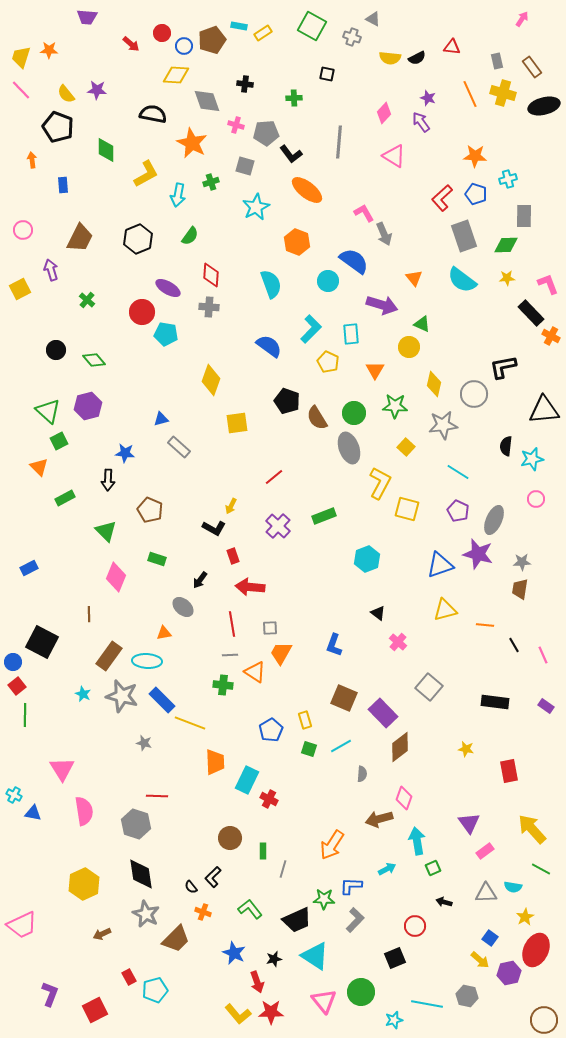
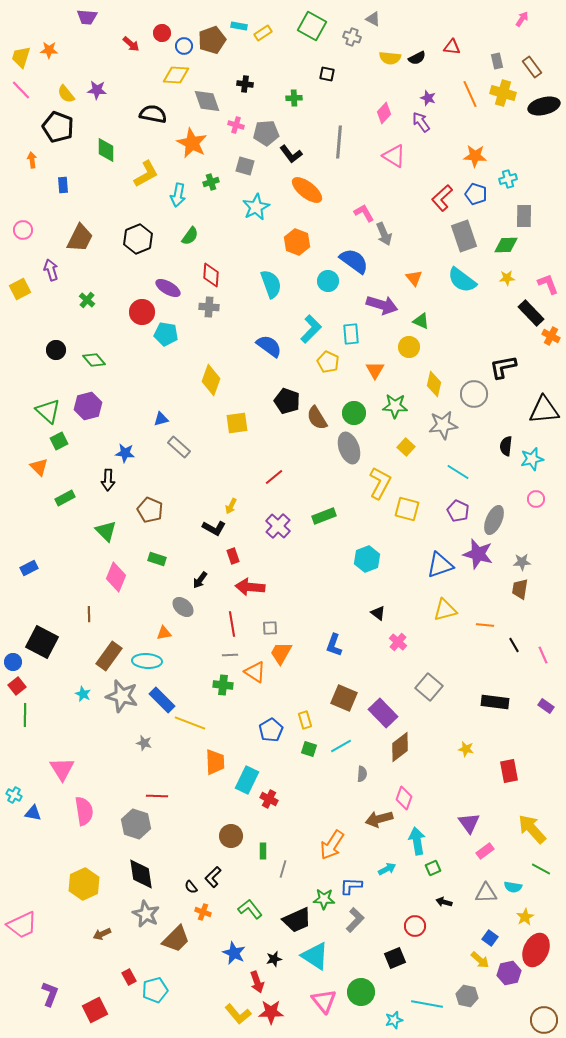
green triangle at (422, 324): moved 1 px left, 3 px up
brown circle at (230, 838): moved 1 px right, 2 px up
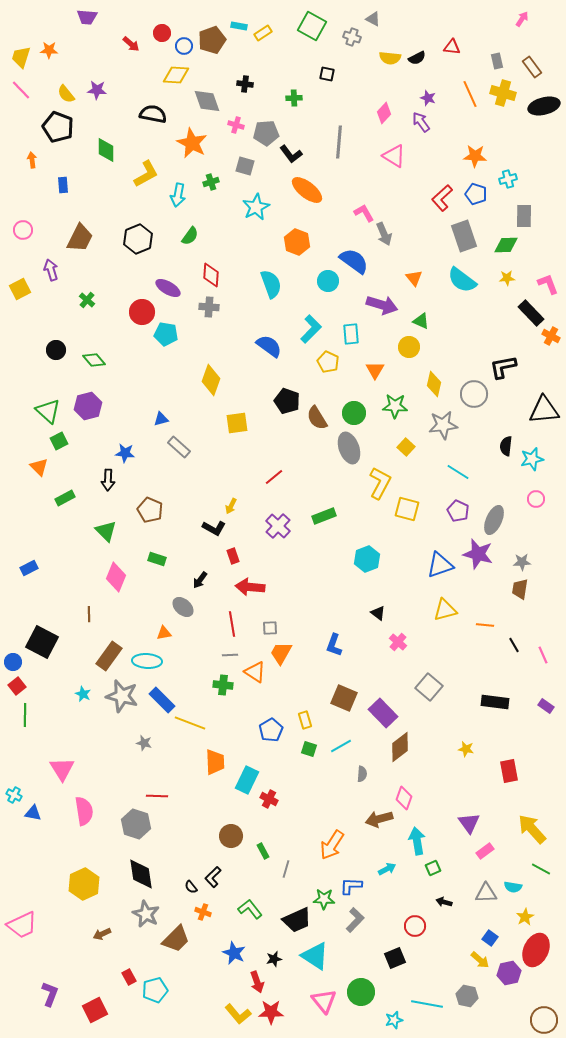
green rectangle at (263, 851): rotated 28 degrees counterclockwise
gray line at (283, 869): moved 3 px right
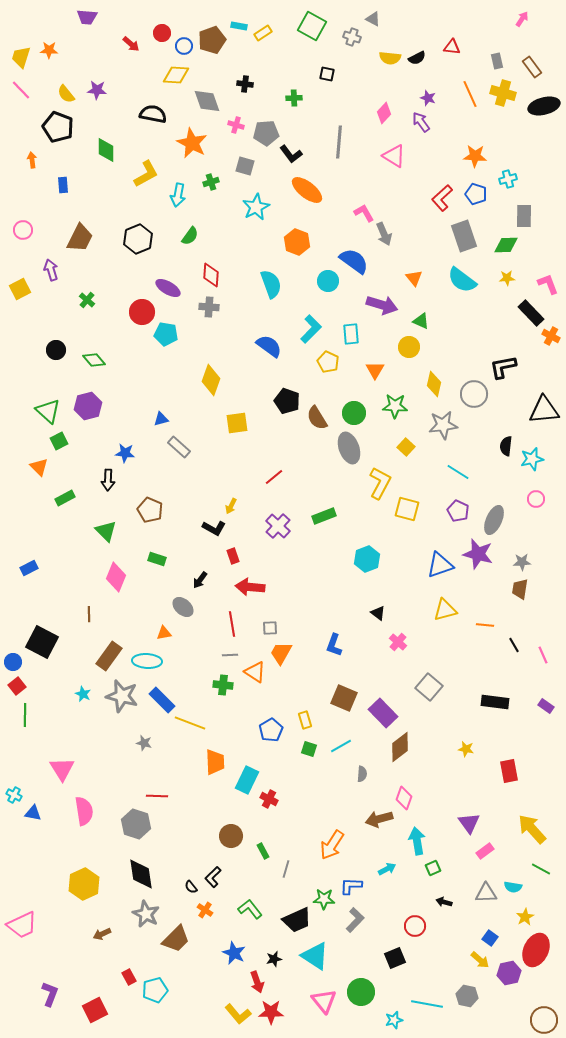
orange cross at (203, 912): moved 2 px right, 2 px up; rotated 14 degrees clockwise
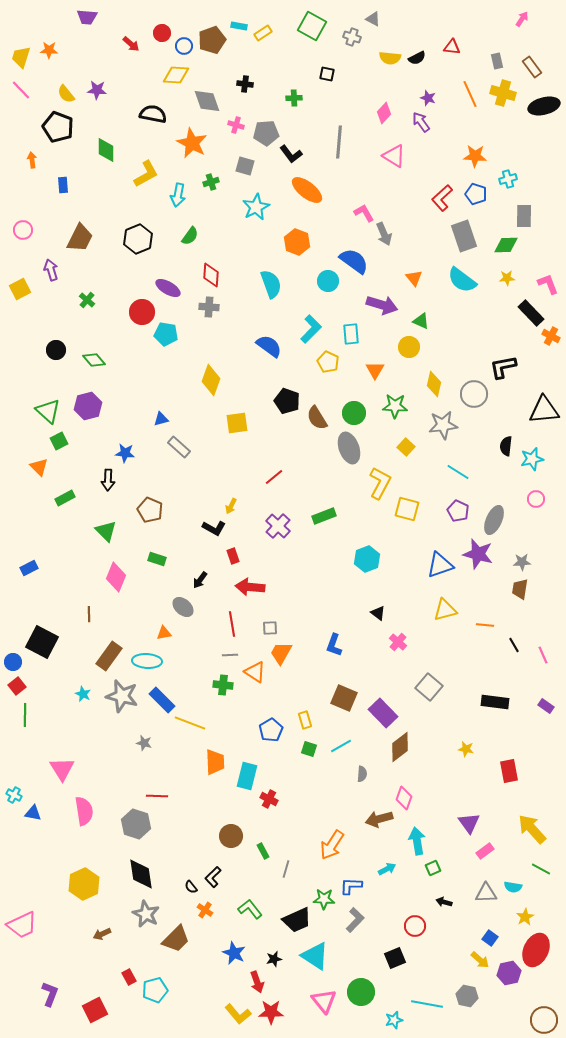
cyan rectangle at (247, 780): moved 4 px up; rotated 12 degrees counterclockwise
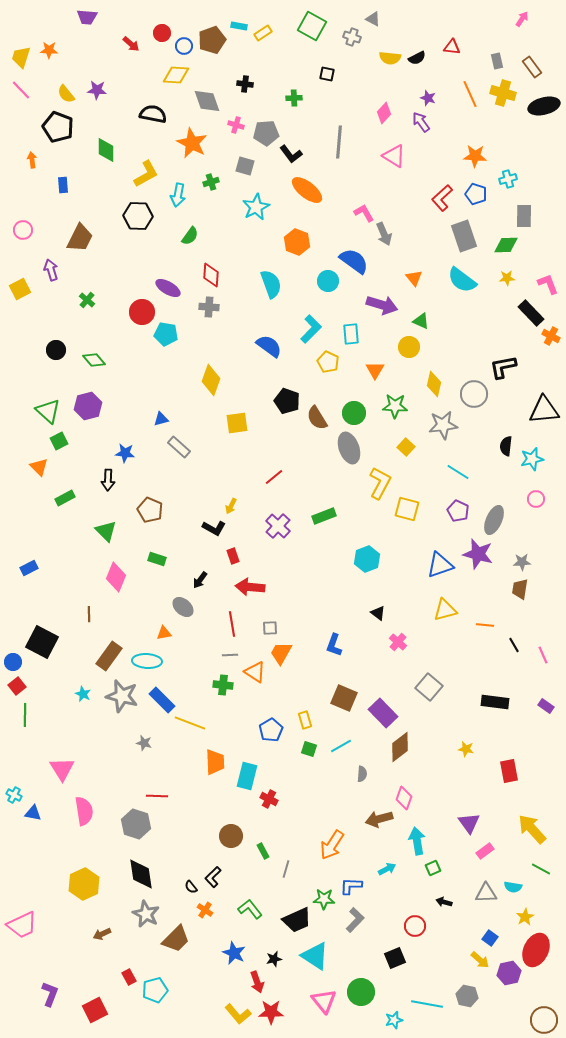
black hexagon at (138, 239): moved 23 px up; rotated 24 degrees clockwise
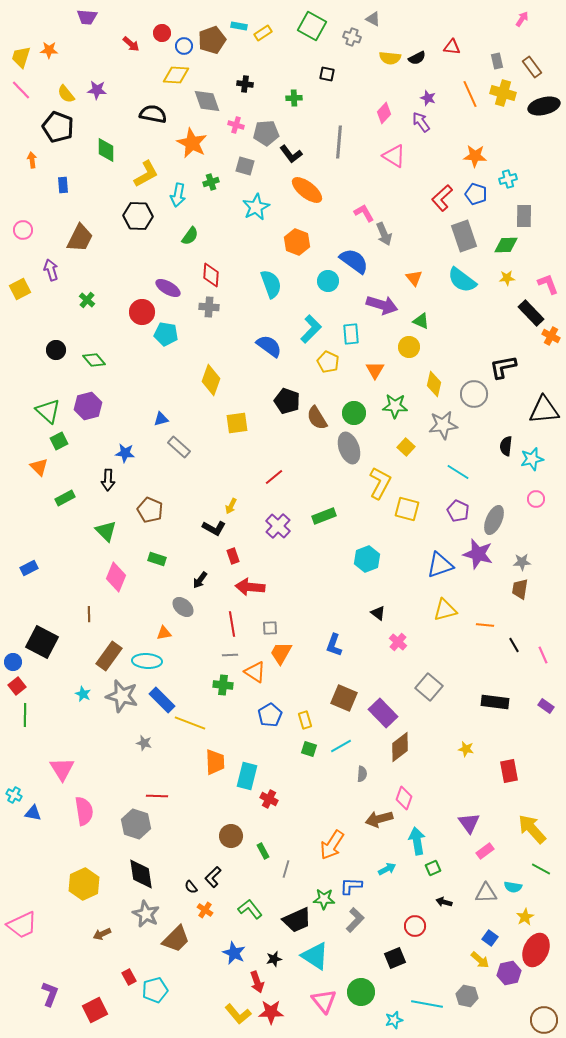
blue pentagon at (271, 730): moved 1 px left, 15 px up
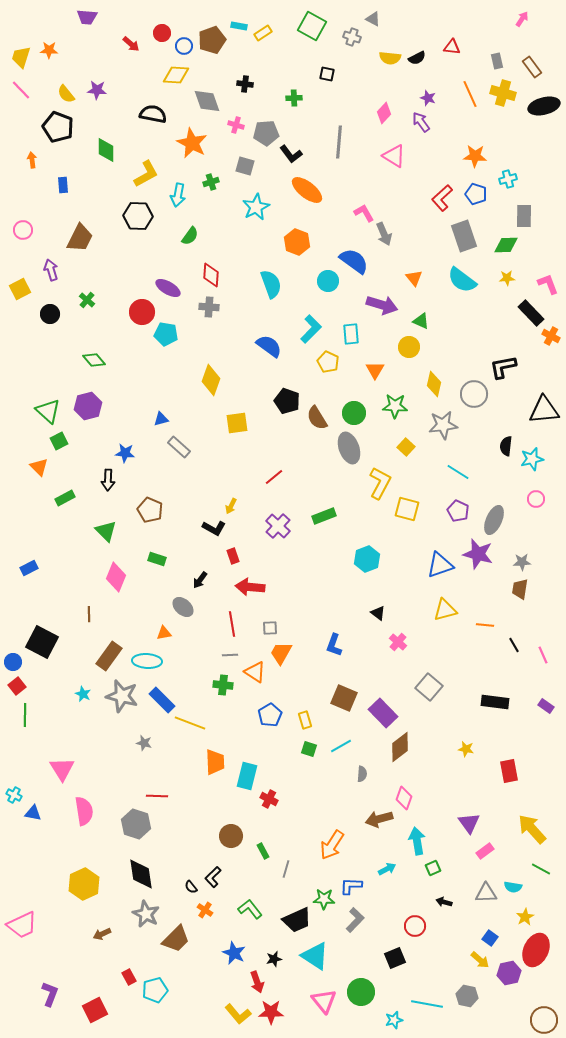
black circle at (56, 350): moved 6 px left, 36 px up
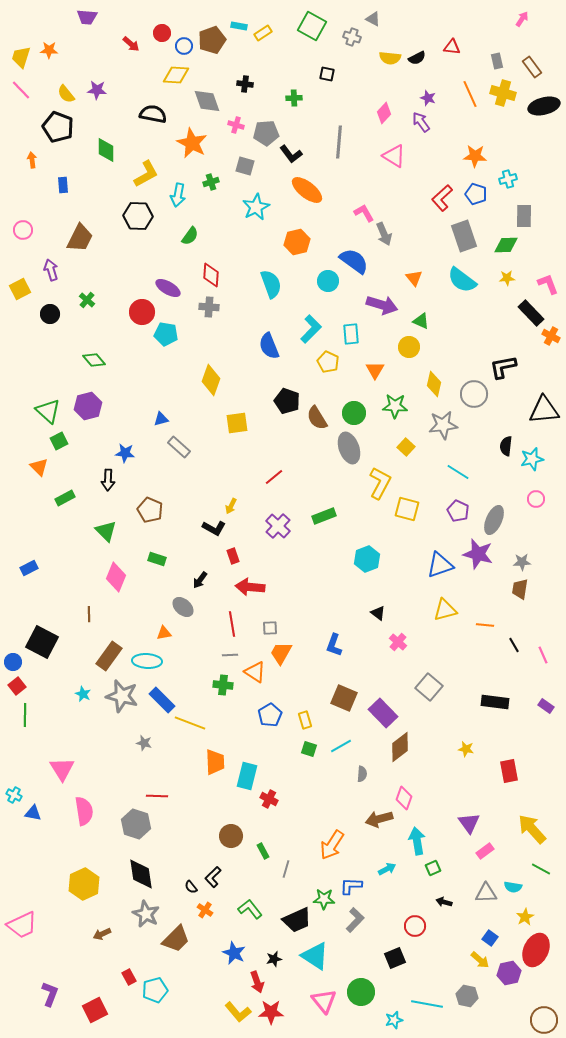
orange hexagon at (297, 242): rotated 25 degrees clockwise
blue semicircle at (269, 346): rotated 148 degrees counterclockwise
yellow L-shape at (238, 1014): moved 2 px up
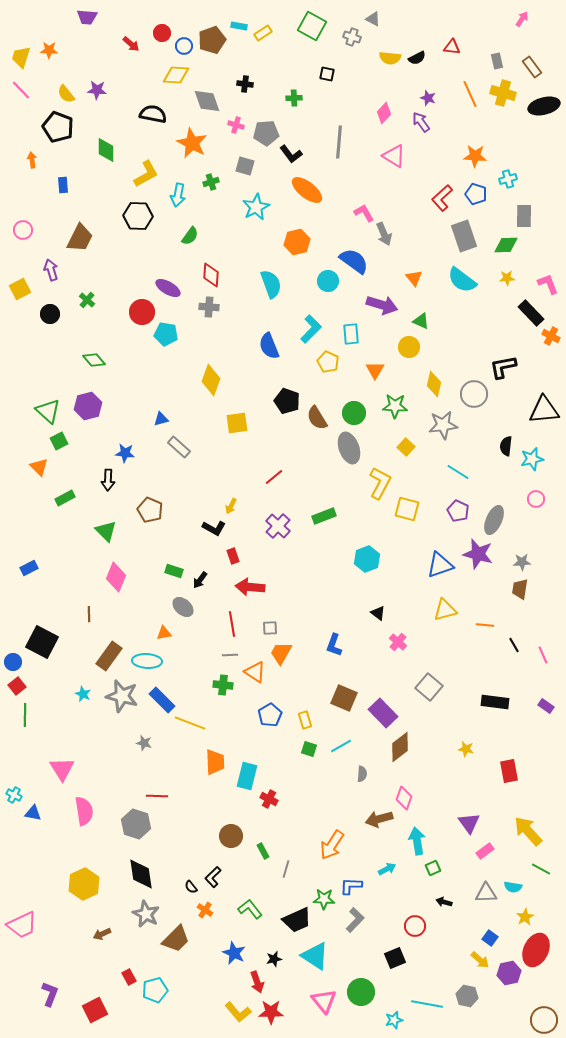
green rectangle at (157, 559): moved 17 px right, 12 px down
yellow arrow at (532, 829): moved 4 px left, 2 px down
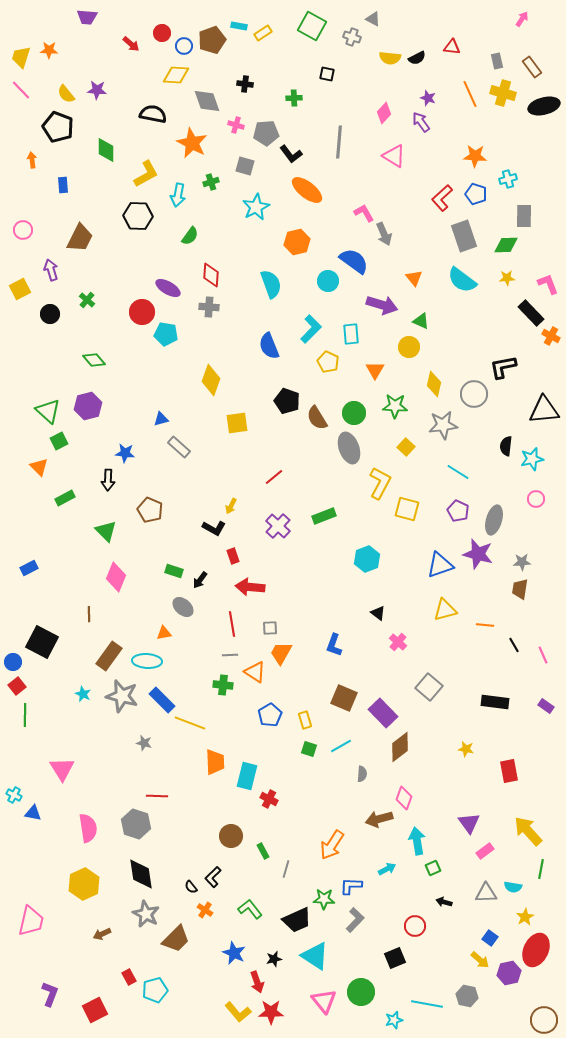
gray ellipse at (494, 520): rotated 8 degrees counterclockwise
pink semicircle at (84, 811): moved 4 px right, 17 px down
green line at (541, 869): rotated 72 degrees clockwise
pink trapezoid at (22, 925): moved 9 px right, 4 px up; rotated 52 degrees counterclockwise
